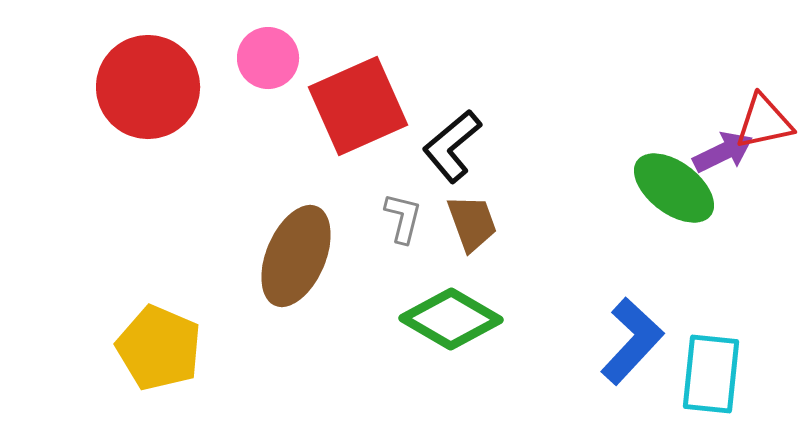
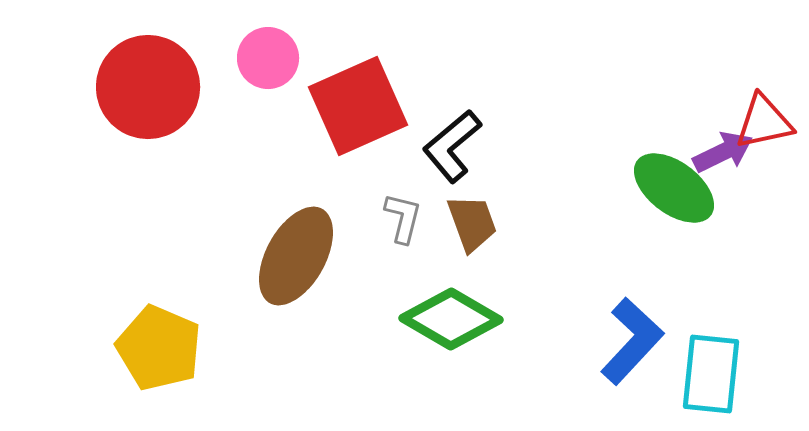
brown ellipse: rotated 6 degrees clockwise
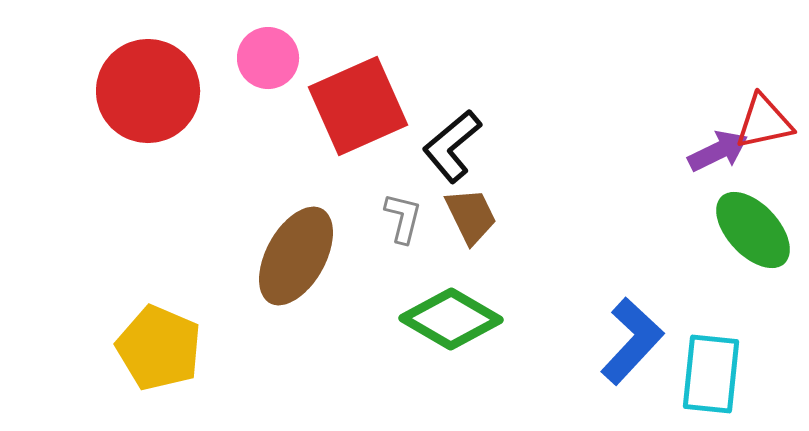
red circle: moved 4 px down
purple arrow: moved 5 px left, 1 px up
green ellipse: moved 79 px right, 42 px down; rotated 10 degrees clockwise
brown trapezoid: moved 1 px left, 7 px up; rotated 6 degrees counterclockwise
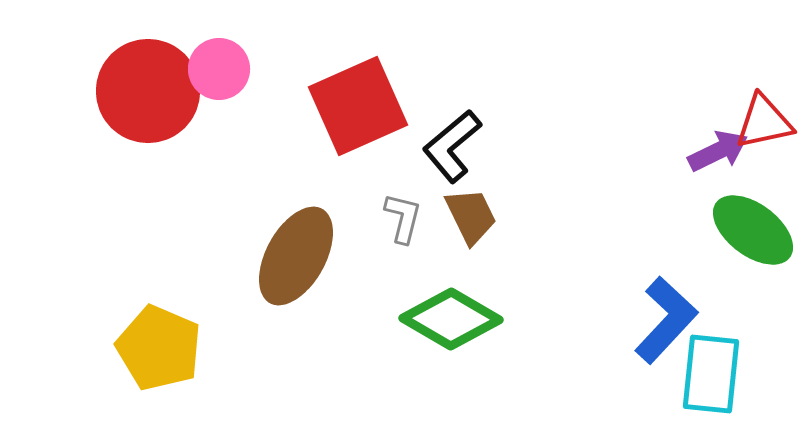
pink circle: moved 49 px left, 11 px down
green ellipse: rotated 10 degrees counterclockwise
blue L-shape: moved 34 px right, 21 px up
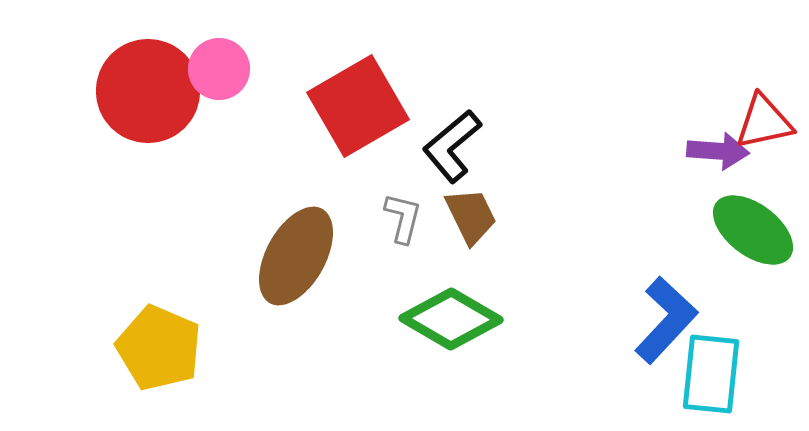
red square: rotated 6 degrees counterclockwise
purple arrow: rotated 30 degrees clockwise
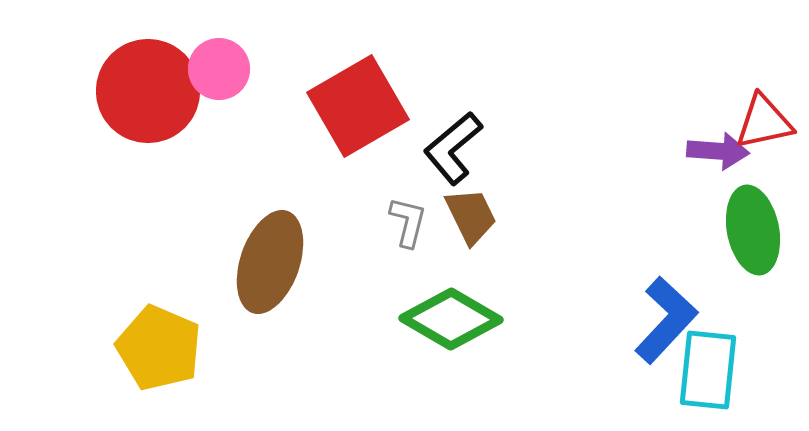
black L-shape: moved 1 px right, 2 px down
gray L-shape: moved 5 px right, 4 px down
green ellipse: rotated 42 degrees clockwise
brown ellipse: moved 26 px left, 6 px down; rotated 10 degrees counterclockwise
cyan rectangle: moved 3 px left, 4 px up
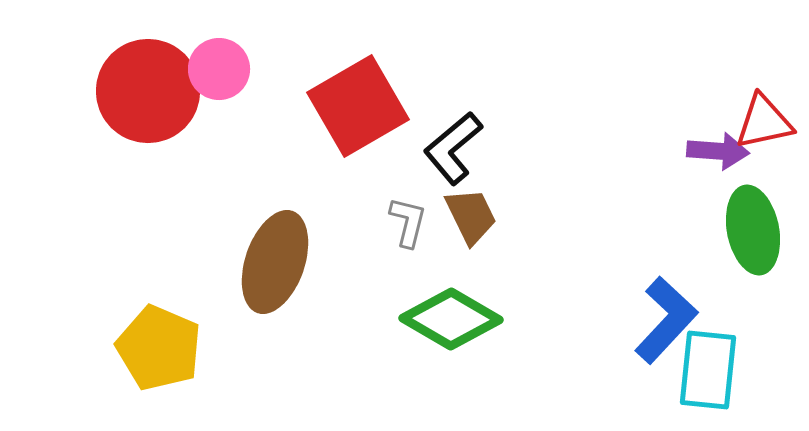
brown ellipse: moved 5 px right
